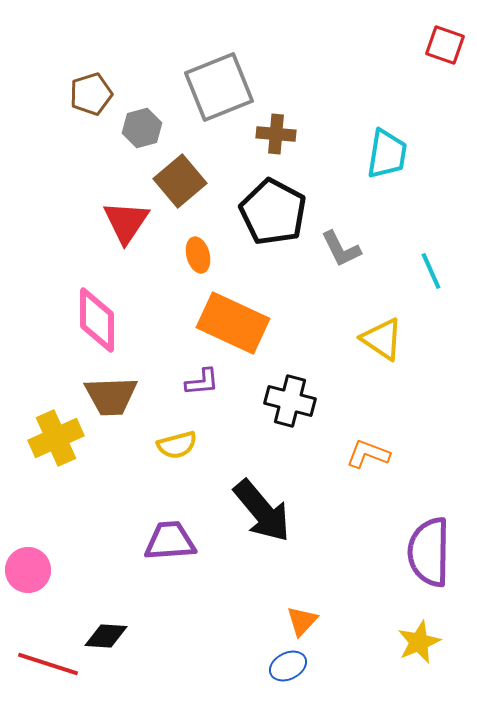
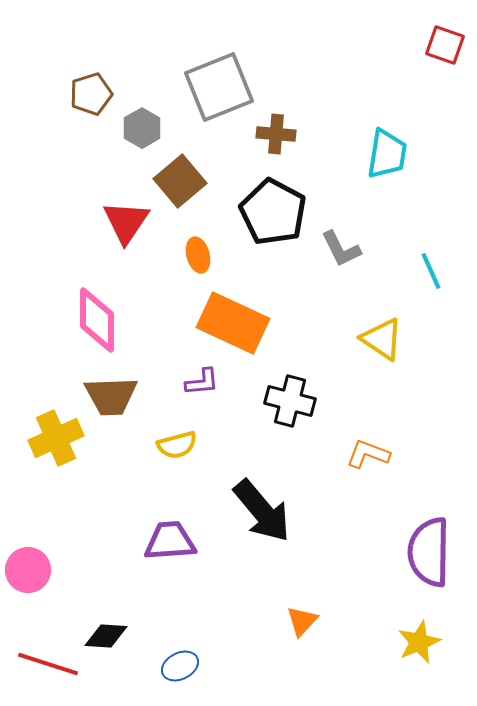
gray hexagon: rotated 15 degrees counterclockwise
blue ellipse: moved 108 px left
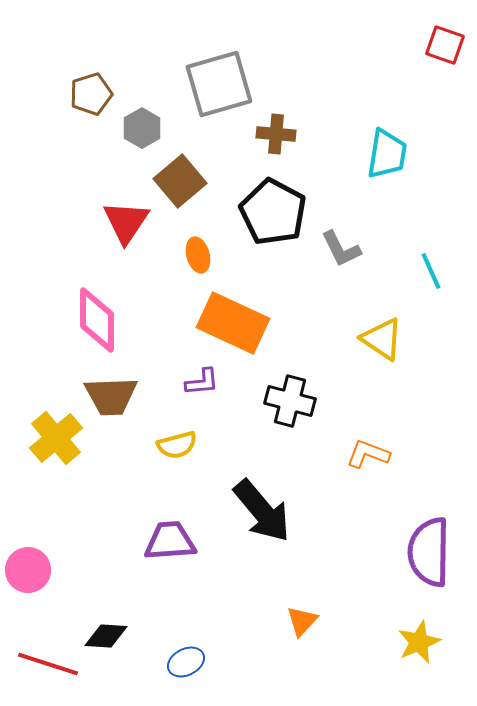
gray square: moved 3 px up; rotated 6 degrees clockwise
yellow cross: rotated 16 degrees counterclockwise
blue ellipse: moved 6 px right, 4 px up
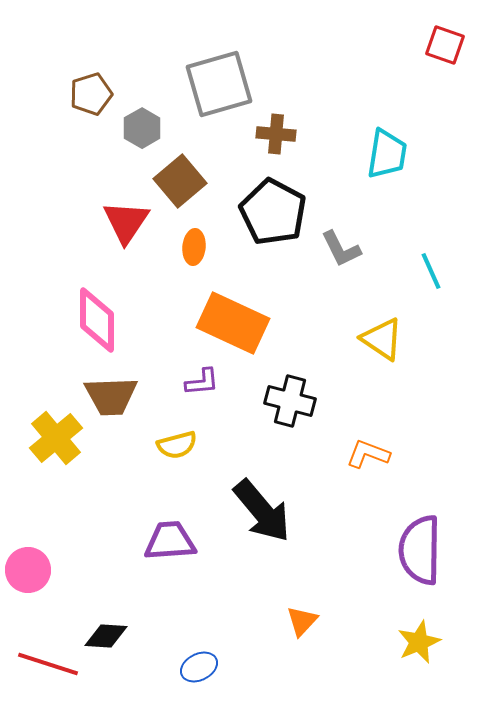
orange ellipse: moved 4 px left, 8 px up; rotated 20 degrees clockwise
purple semicircle: moved 9 px left, 2 px up
blue ellipse: moved 13 px right, 5 px down
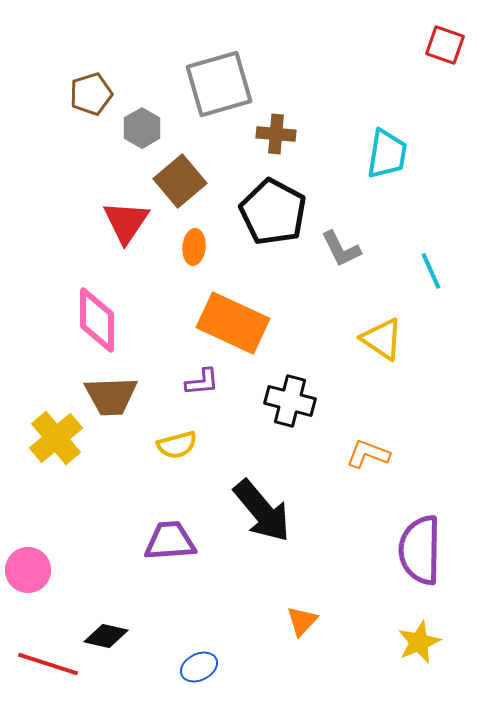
black diamond: rotated 9 degrees clockwise
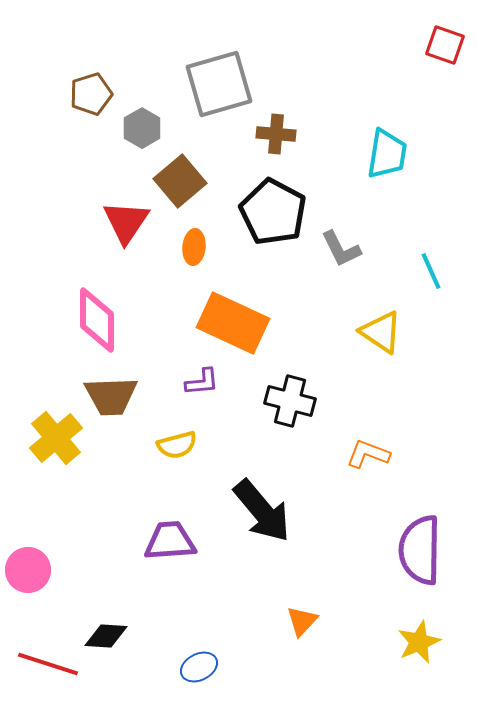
yellow triangle: moved 1 px left, 7 px up
black diamond: rotated 9 degrees counterclockwise
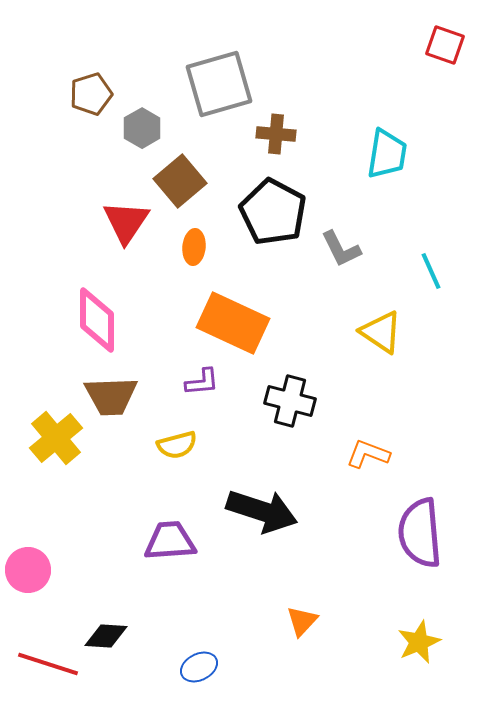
black arrow: rotated 32 degrees counterclockwise
purple semicircle: moved 17 px up; rotated 6 degrees counterclockwise
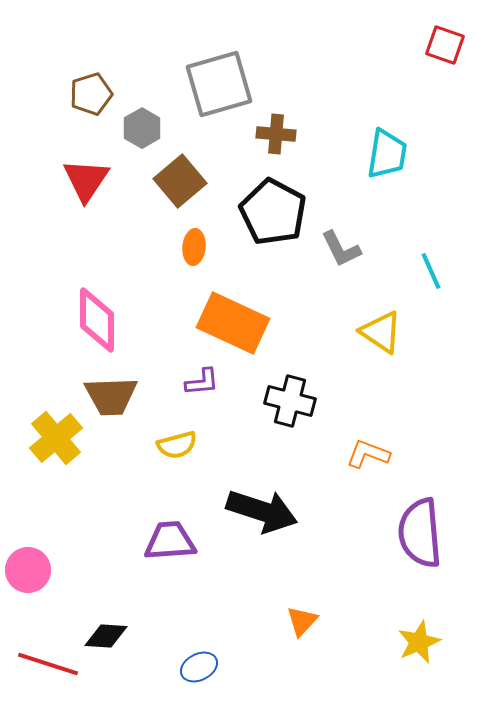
red triangle: moved 40 px left, 42 px up
